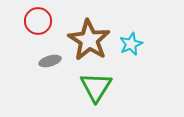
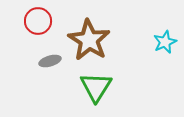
cyan star: moved 34 px right, 2 px up
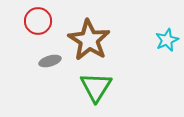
cyan star: moved 2 px right, 2 px up
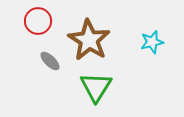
cyan star: moved 15 px left, 2 px down; rotated 10 degrees clockwise
gray ellipse: rotated 60 degrees clockwise
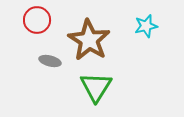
red circle: moved 1 px left, 1 px up
cyan star: moved 6 px left, 16 px up
gray ellipse: rotated 30 degrees counterclockwise
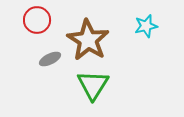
brown star: moved 1 px left
gray ellipse: moved 2 px up; rotated 40 degrees counterclockwise
green triangle: moved 3 px left, 2 px up
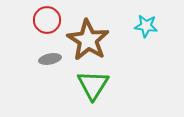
red circle: moved 10 px right
cyan star: rotated 20 degrees clockwise
gray ellipse: rotated 15 degrees clockwise
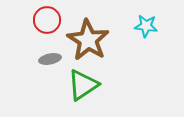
green triangle: moved 10 px left; rotated 24 degrees clockwise
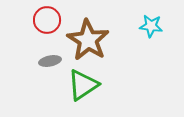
cyan star: moved 5 px right
gray ellipse: moved 2 px down
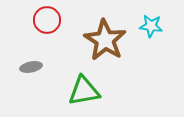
brown star: moved 17 px right
gray ellipse: moved 19 px left, 6 px down
green triangle: moved 1 px right, 6 px down; rotated 24 degrees clockwise
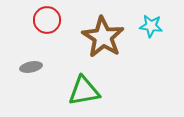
brown star: moved 2 px left, 3 px up
